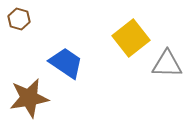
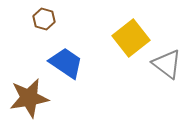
brown hexagon: moved 25 px right
gray triangle: rotated 36 degrees clockwise
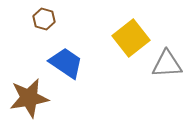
gray triangle: rotated 40 degrees counterclockwise
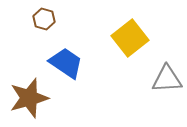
yellow square: moved 1 px left
gray triangle: moved 15 px down
brown star: rotated 6 degrees counterclockwise
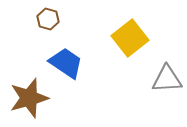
brown hexagon: moved 4 px right
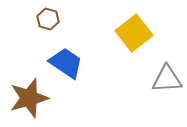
yellow square: moved 4 px right, 5 px up
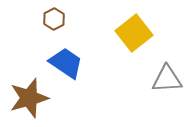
brown hexagon: moved 6 px right; rotated 15 degrees clockwise
